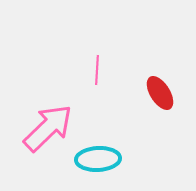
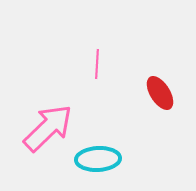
pink line: moved 6 px up
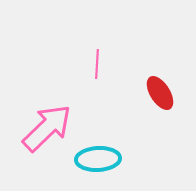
pink arrow: moved 1 px left
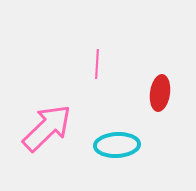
red ellipse: rotated 40 degrees clockwise
cyan ellipse: moved 19 px right, 14 px up
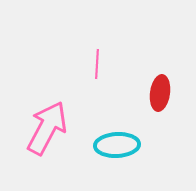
pink arrow: rotated 18 degrees counterclockwise
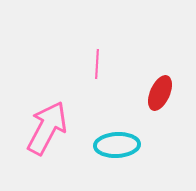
red ellipse: rotated 16 degrees clockwise
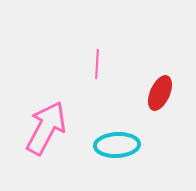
pink arrow: moved 1 px left
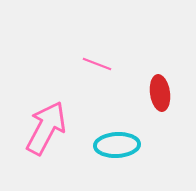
pink line: rotated 72 degrees counterclockwise
red ellipse: rotated 32 degrees counterclockwise
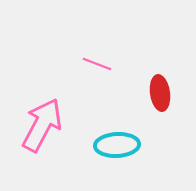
pink arrow: moved 4 px left, 3 px up
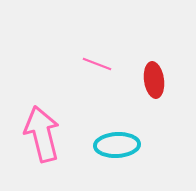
red ellipse: moved 6 px left, 13 px up
pink arrow: moved 9 px down; rotated 42 degrees counterclockwise
